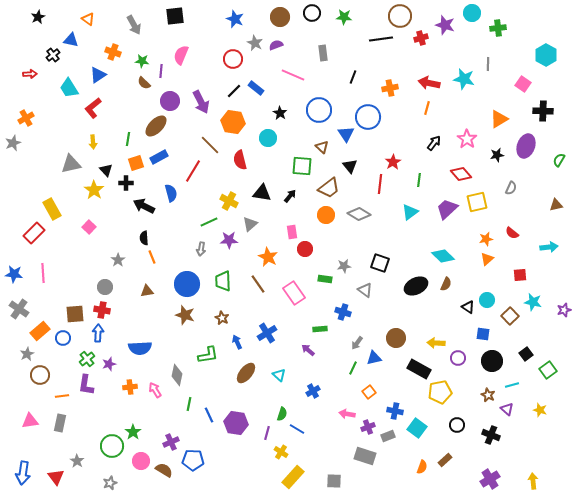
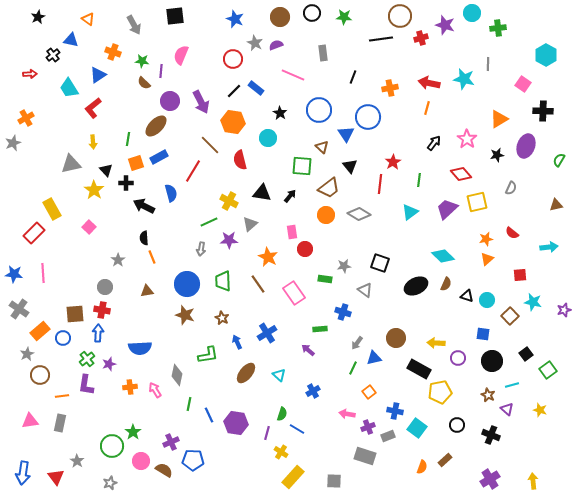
black triangle at (468, 307): moved 1 px left, 11 px up; rotated 16 degrees counterclockwise
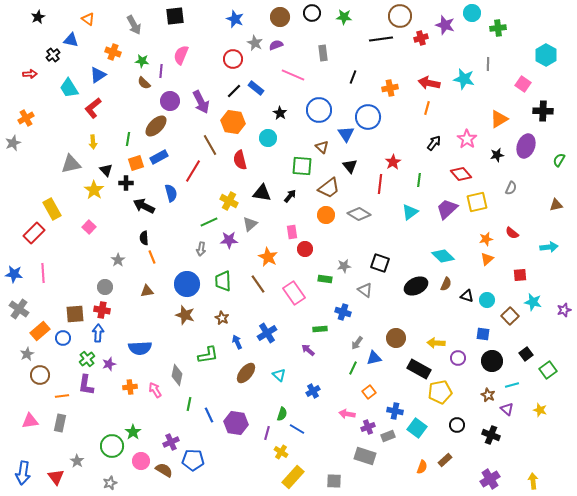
brown line at (210, 145): rotated 15 degrees clockwise
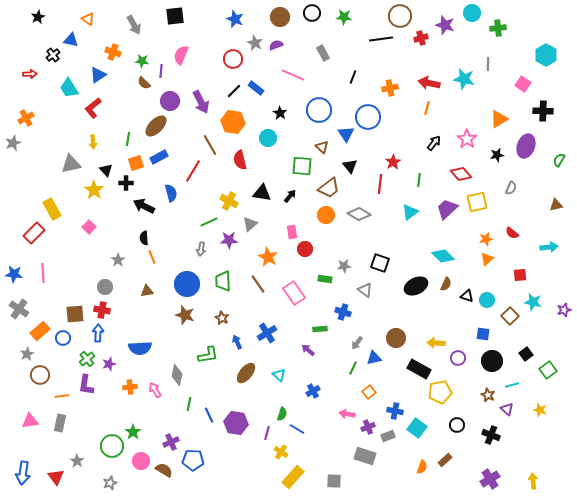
gray rectangle at (323, 53): rotated 21 degrees counterclockwise
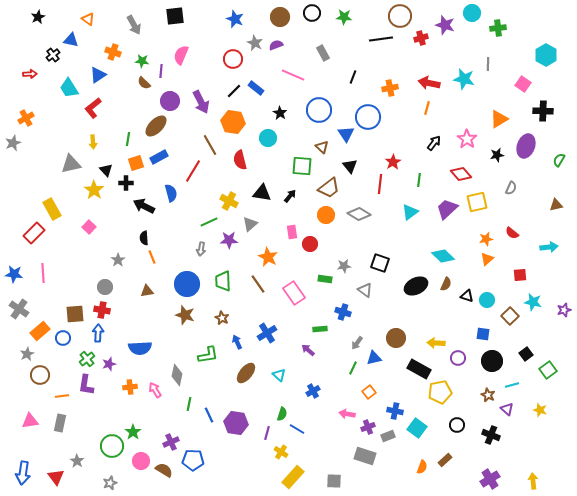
red circle at (305, 249): moved 5 px right, 5 px up
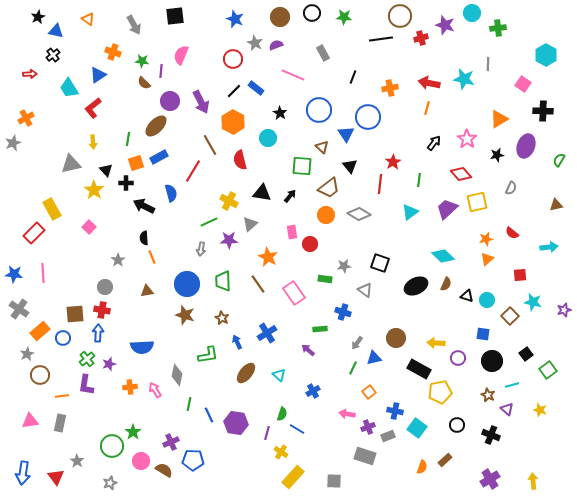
blue triangle at (71, 40): moved 15 px left, 9 px up
orange hexagon at (233, 122): rotated 20 degrees clockwise
blue semicircle at (140, 348): moved 2 px right, 1 px up
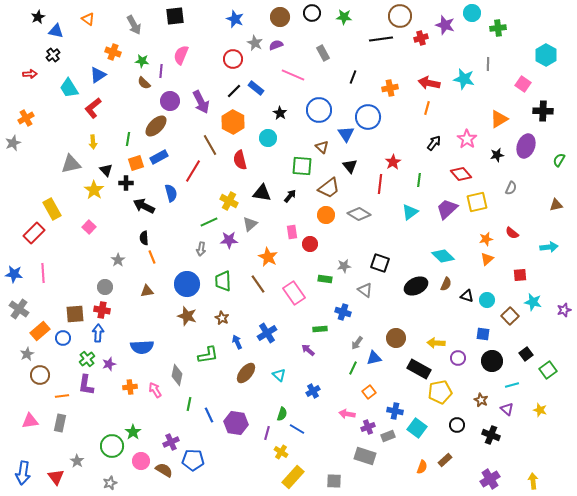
brown star at (185, 315): moved 2 px right, 1 px down
brown star at (488, 395): moved 7 px left, 5 px down
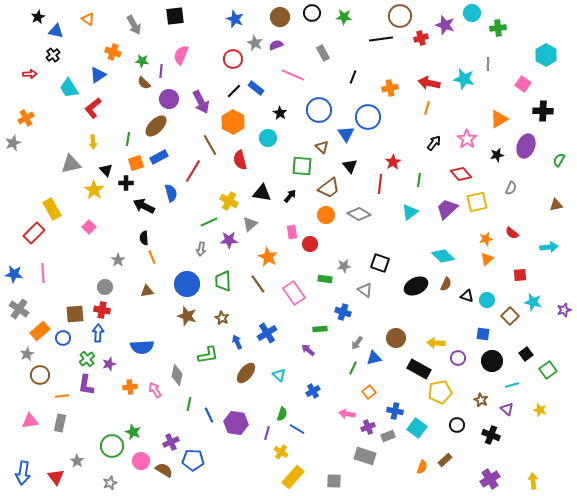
purple circle at (170, 101): moved 1 px left, 2 px up
green star at (133, 432): rotated 14 degrees counterclockwise
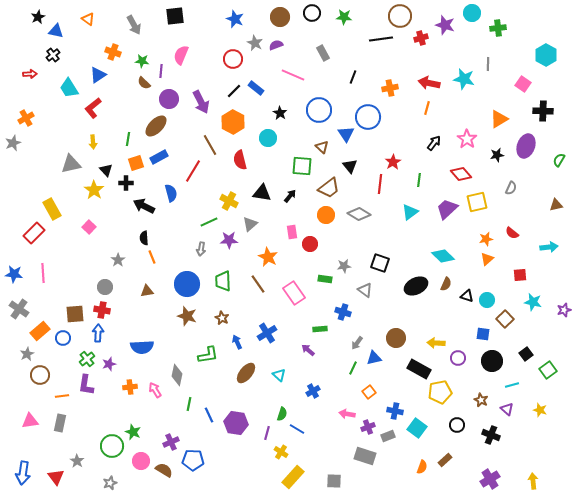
brown square at (510, 316): moved 5 px left, 3 px down
